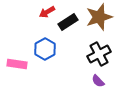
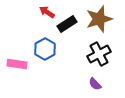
red arrow: rotated 63 degrees clockwise
brown star: moved 2 px down
black rectangle: moved 1 px left, 2 px down
purple semicircle: moved 3 px left, 3 px down
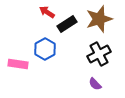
pink rectangle: moved 1 px right
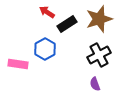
black cross: moved 1 px down
purple semicircle: rotated 24 degrees clockwise
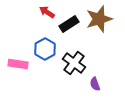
black rectangle: moved 2 px right
black cross: moved 25 px left, 8 px down; rotated 25 degrees counterclockwise
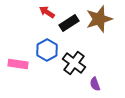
black rectangle: moved 1 px up
blue hexagon: moved 2 px right, 1 px down
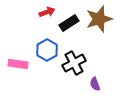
red arrow: rotated 126 degrees clockwise
black cross: rotated 25 degrees clockwise
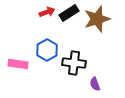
brown star: moved 2 px left
black rectangle: moved 10 px up
black cross: rotated 35 degrees clockwise
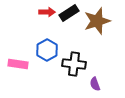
red arrow: rotated 21 degrees clockwise
brown star: moved 2 px down
black cross: moved 1 px down
